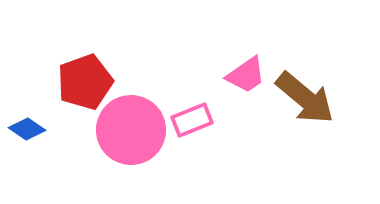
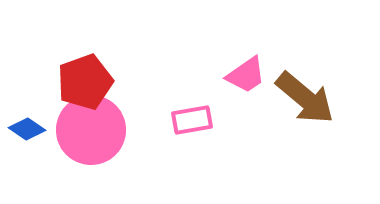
pink rectangle: rotated 12 degrees clockwise
pink circle: moved 40 px left
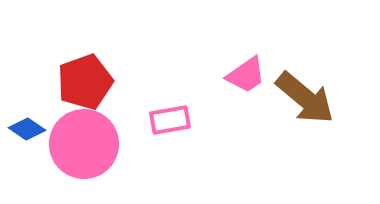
pink rectangle: moved 22 px left
pink circle: moved 7 px left, 14 px down
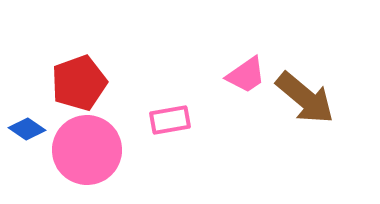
red pentagon: moved 6 px left, 1 px down
pink circle: moved 3 px right, 6 px down
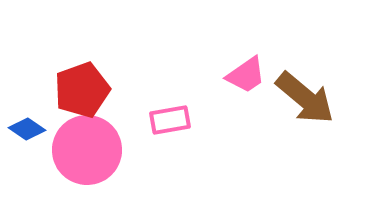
red pentagon: moved 3 px right, 7 px down
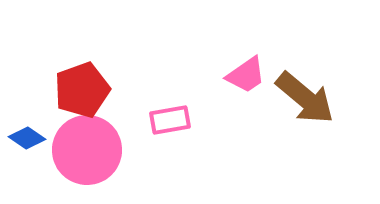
blue diamond: moved 9 px down
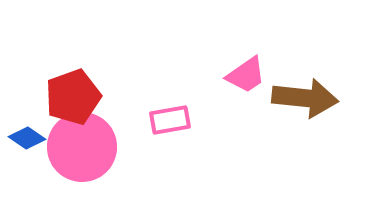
red pentagon: moved 9 px left, 7 px down
brown arrow: rotated 34 degrees counterclockwise
pink circle: moved 5 px left, 3 px up
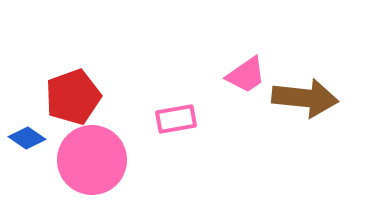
pink rectangle: moved 6 px right, 1 px up
pink circle: moved 10 px right, 13 px down
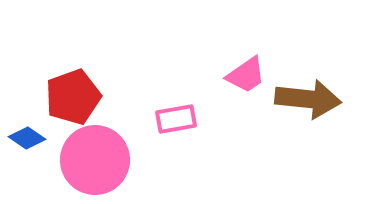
brown arrow: moved 3 px right, 1 px down
pink circle: moved 3 px right
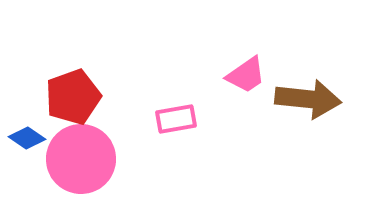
pink circle: moved 14 px left, 1 px up
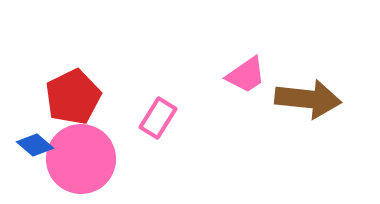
red pentagon: rotated 6 degrees counterclockwise
pink rectangle: moved 18 px left, 1 px up; rotated 48 degrees counterclockwise
blue diamond: moved 8 px right, 7 px down; rotated 6 degrees clockwise
